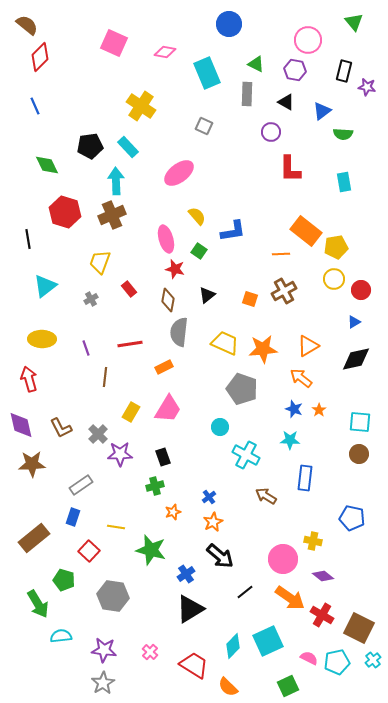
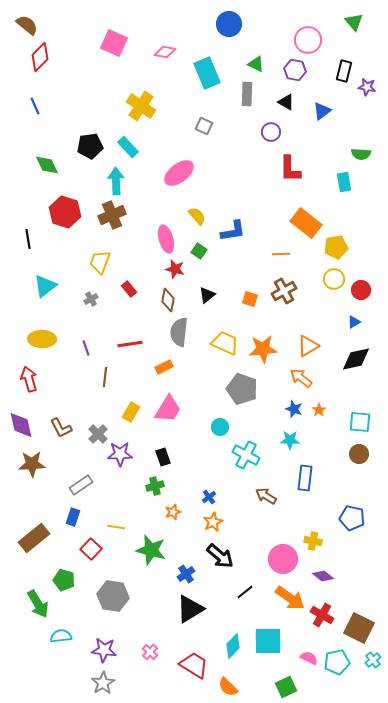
green semicircle at (343, 134): moved 18 px right, 20 px down
orange rectangle at (306, 231): moved 8 px up
red square at (89, 551): moved 2 px right, 2 px up
cyan square at (268, 641): rotated 24 degrees clockwise
green square at (288, 686): moved 2 px left, 1 px down
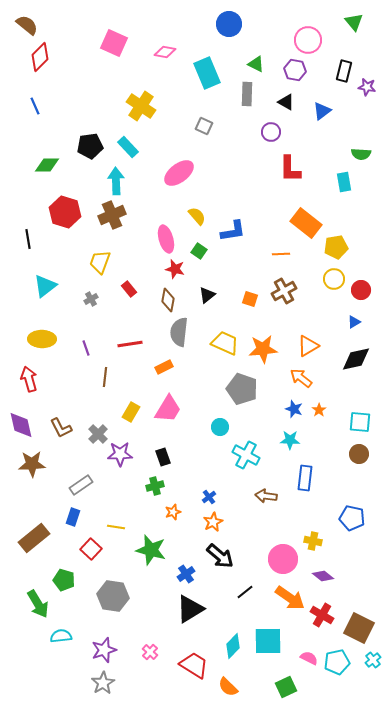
green diamond at (47, 165): rotated 65 degrees counterclockwise
brown arrow at (266, 496): rotated 25 degrees counterclockwise
purple star at (104, 650): rotated 25 degrees counterclockwise
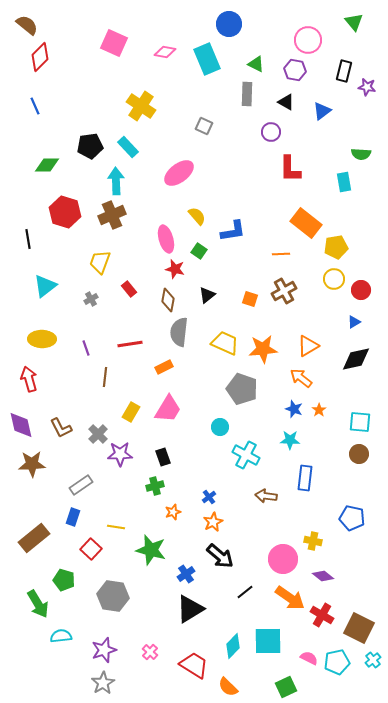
cyan rectangle at (207, 73): moved 14 px up
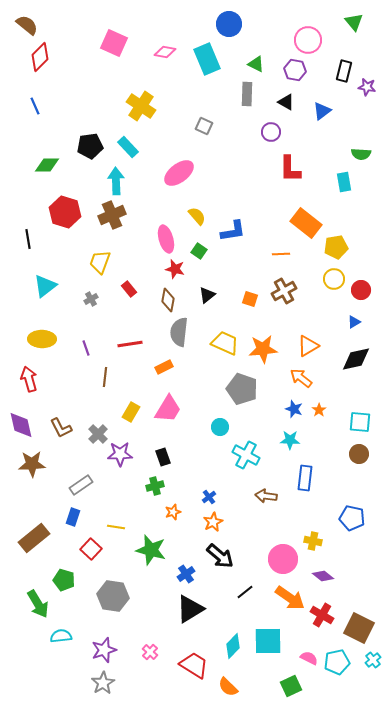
green square at (286, 687): moved 5 px right, 1 px up
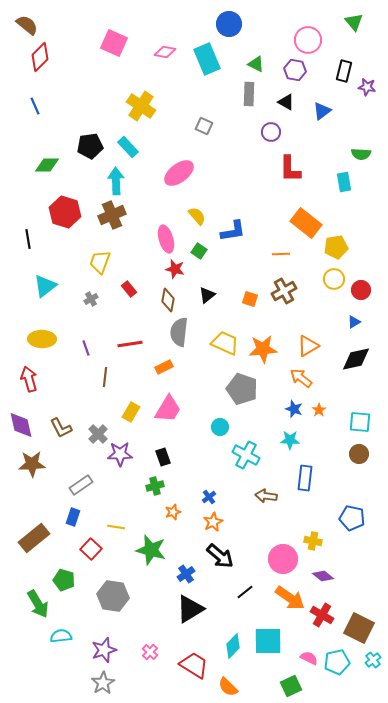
gray rectangle at (247, 94): moved 2 px right
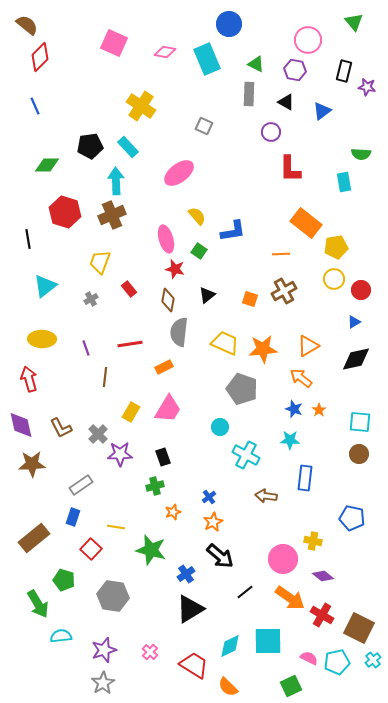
cyan diamond at (233, 646): moved 3 px left; rotated 20 degrees clockwise
